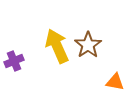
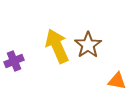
orange triangle: moved 2 px right, 1 px up
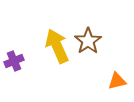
brown star: moved 4 px up
orange triangle: rotated 24 degrees counterclockwise
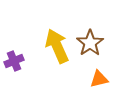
brown star: moved 2 px right, 2 px down
orange triangle: moved 18 px left, 2 px up
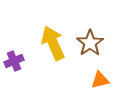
yellow arrow: moved 4 px left, 3 px up
orange triangle: moved 1 px right, 1 px down
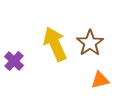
yellow arrow: moved 2 px right, 1 px down
purple cross: rotated 24 degrees counterclockwise
